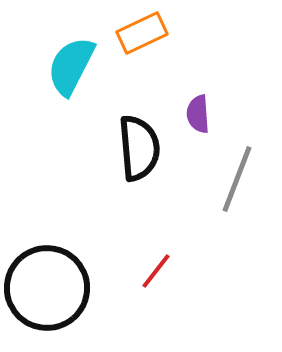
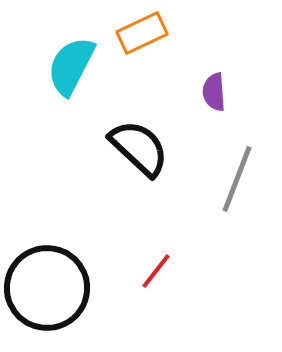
purple semicircle: moved 16 px right, 22 px up
black semicircle: rotated 42 degrees counterclockwise
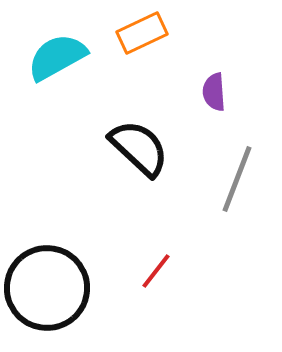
cyan semicircle: moved 14 px left, 9 px up; rotated 34 degrees clockwise
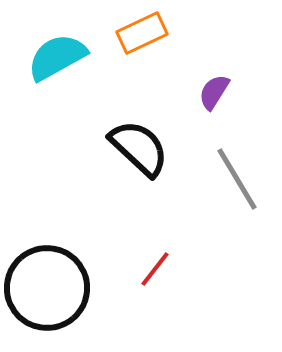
purple semicircle: rotated 36 degrees clockwise
gray line: rotated 52 degrees counterclockwise
red line: moved 1 px left, 2 px up
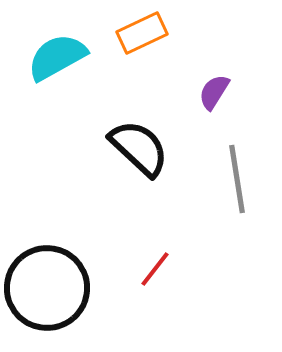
gray line: rotated 22 degrees clockwise
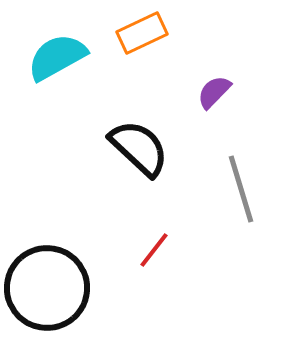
purple semicircle: rotated 12 degrees clockwise
gray line: moved 4 px right, 10 px down; rotated 8 degrees counterclockwise
red line: moved 1 px left, 19 px up
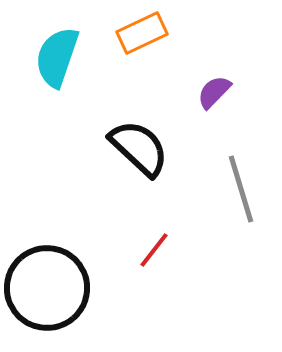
cyan semicircle: rotated 42 degrees counterclockwise
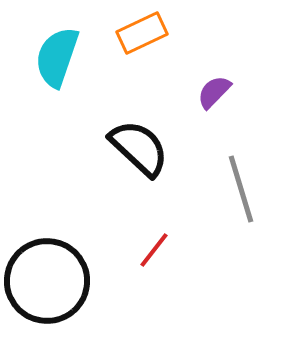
black circle: moved 7 px up
